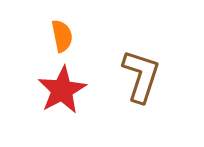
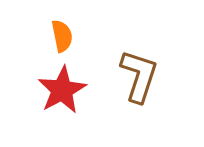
brown L-shape: moved 2 px left
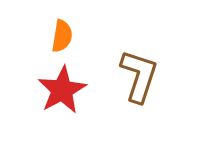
orange semicircle: rotated 20 degrees clockwise
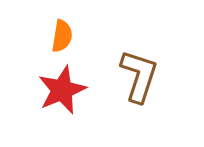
red star: rotated 6 degrees clockwise
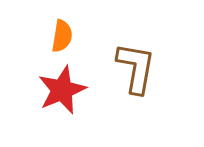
brown L-shape: moved 3 px left, 8 px up; rotated 8 degrees counterclockwise
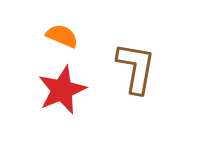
orange semicircle: rotated 76 degrees counterclockwise
